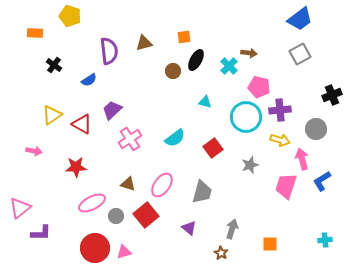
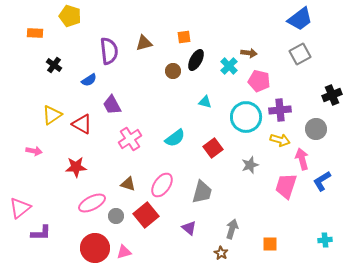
pink pentagon at (259, 87): moved 6 px up
purple trapezoid at (112, 110): moved 5 px up; rotated 75 degrees counterclockwise
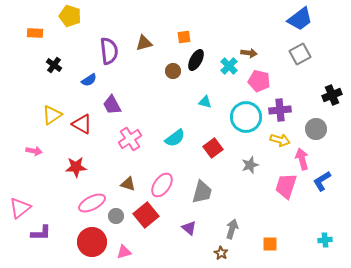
red circle at (95, 248): moved 3 px left, 6 px up
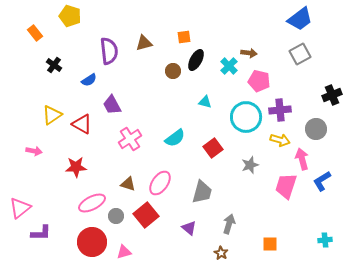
orange rectangle at (35, 33): rotated 49 degrees clockwise
pink ellipse at (162, 185): moved 2 px left, 2 px up
gray arrow at (232, 229): moved 3 px left, 5 px up
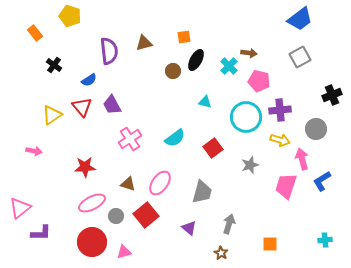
gray square at (300, 54): moved 3 px down
red triangle at (82, 124): moved 17 px up; rotated 20 degrees clockwise
red star at (76, 167): moved 9 px right
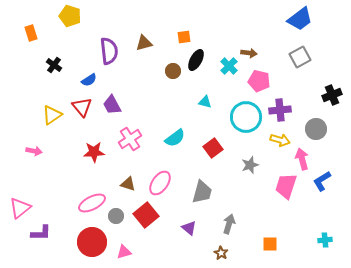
orange rectangle at (35, 33): moved 4 px left; rotated 21 degrees clockwise
red star at (85, 167): moved 9 px right, 15 px up
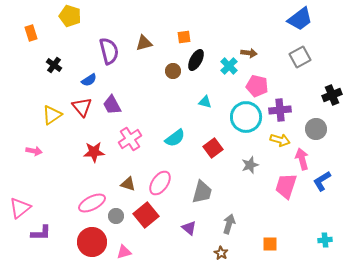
purple semicircle at (109, 51): rotated 8 degrees counterclockwise
pink pentagon at (259, 81): moved 2 px left, 5 px down
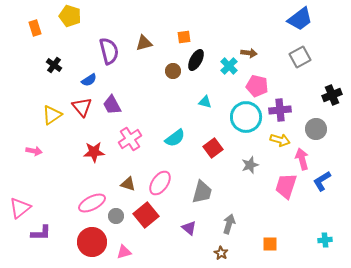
orange rectangle at (31, 33): moved 4 px right, 5 px up
